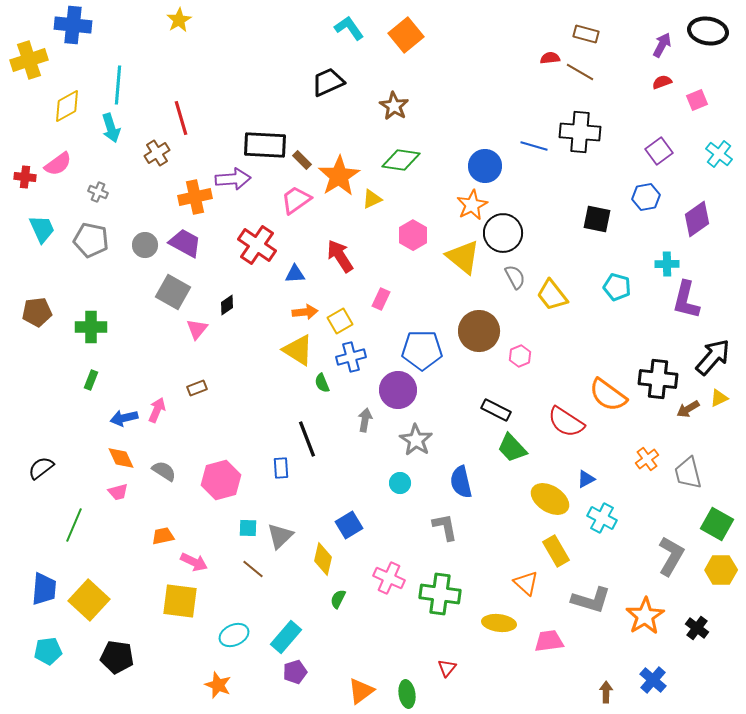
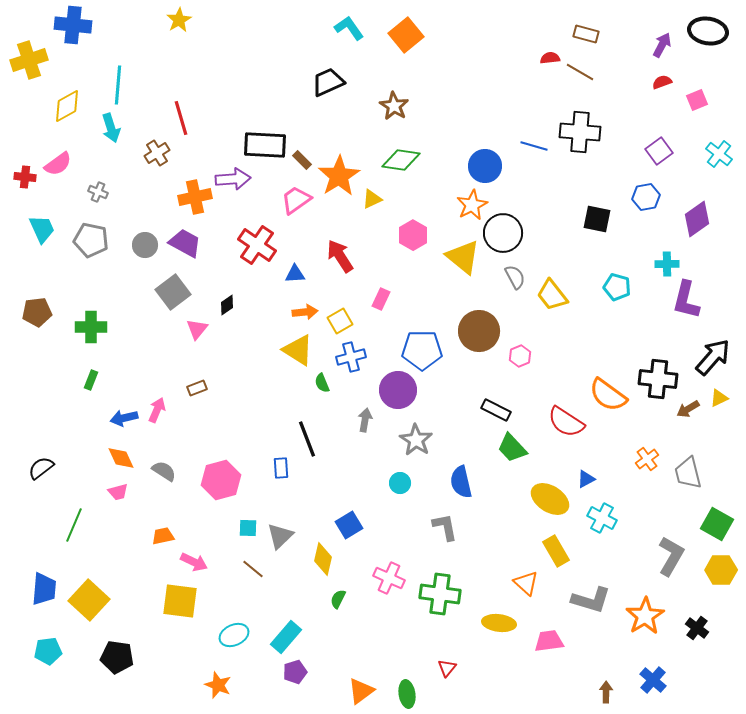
gray square at (173, 292): rotated 24 degrees clockwise
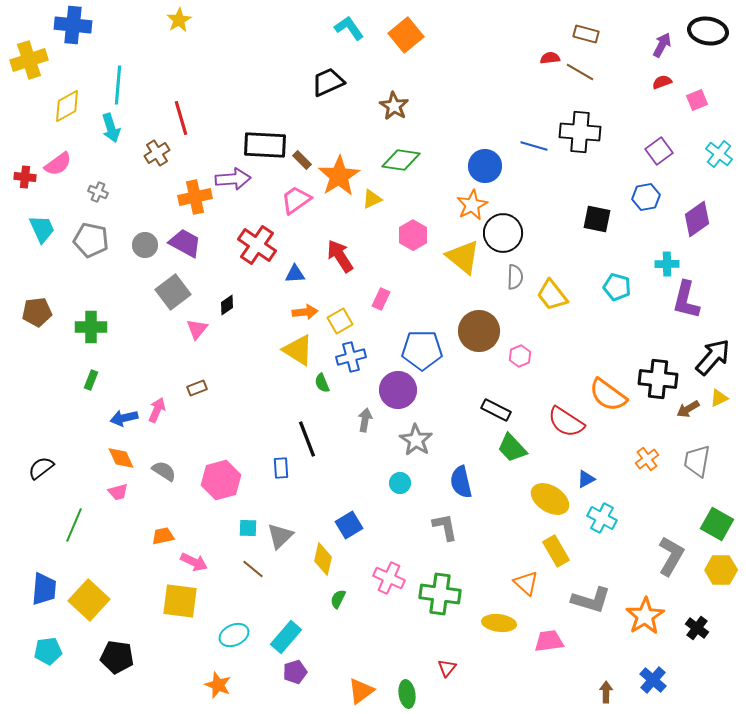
gray semicircle at (515, 277): rotated 30 degrees clockwise
gray trapezoid at (688, 473): moved 9 px right, 12 px up; rotated 24 degrees clockwise
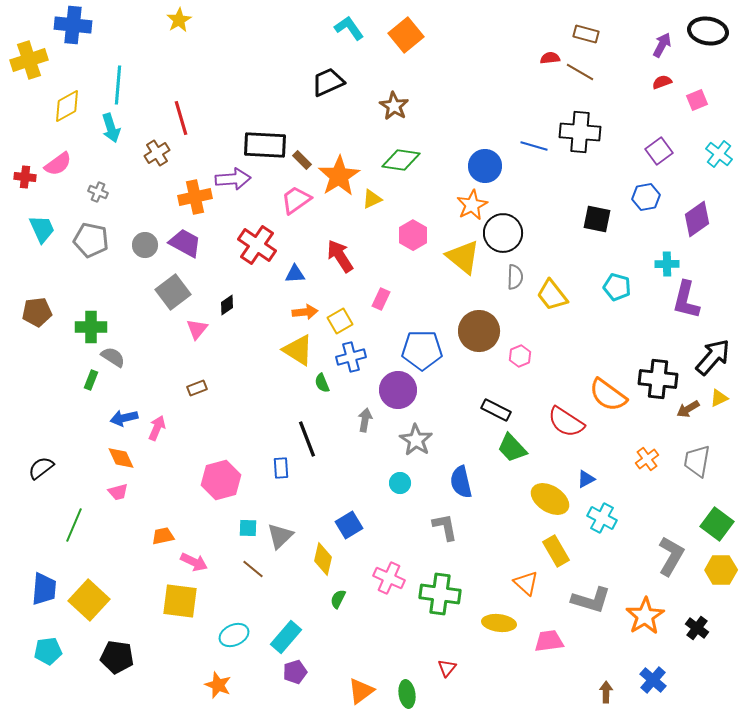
pink arrow at (157, 410): moved 18 px down
gray semicircle at (164, 471): moved 51 px left, 114 px up
green square at (717, 524): rotated 8 degrees clockwise
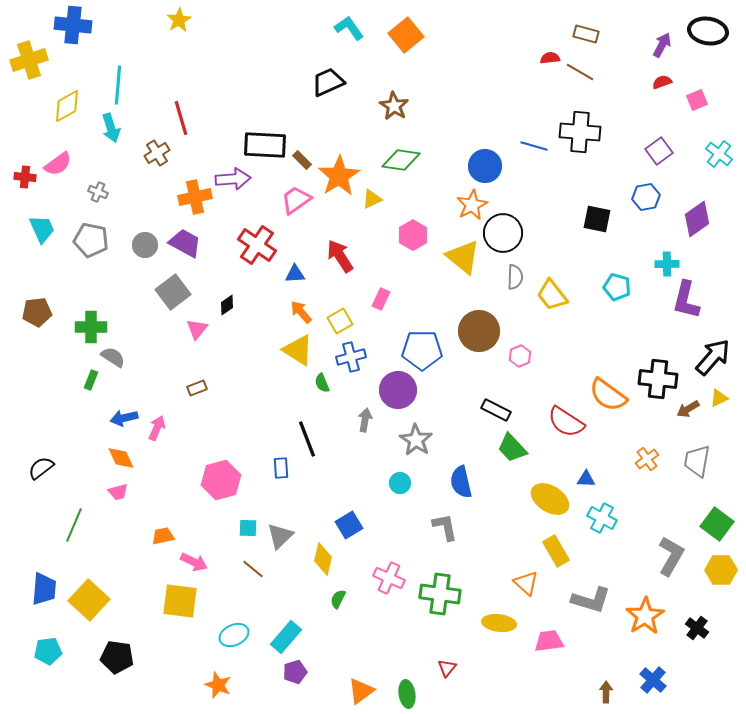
orange arrow at (305, 312): moved 4 px left; rotated 125 degrees counterclockwise
blue triangle at (586, 479): rotated 30 degrees clockwise
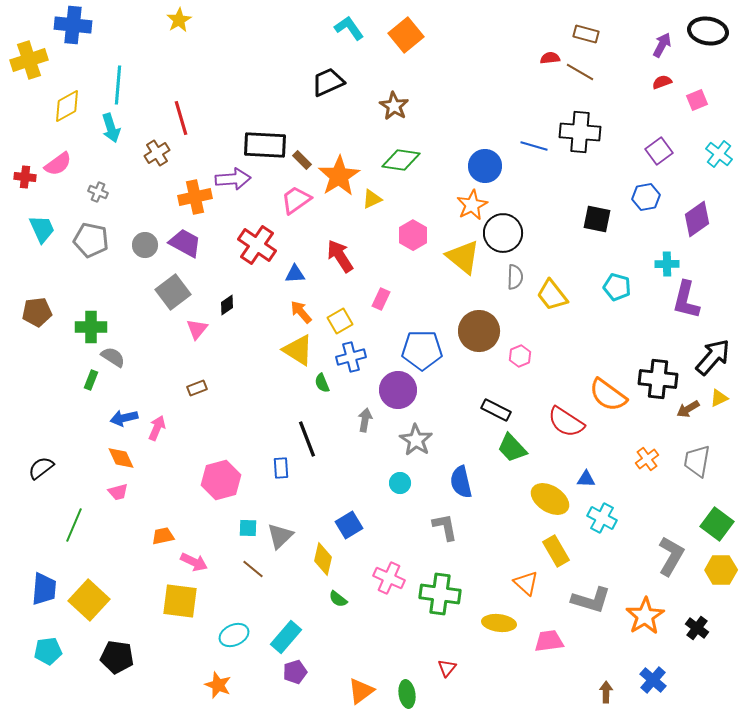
green semicircle at (338, 599): rotated 78 degrees counterclockwise
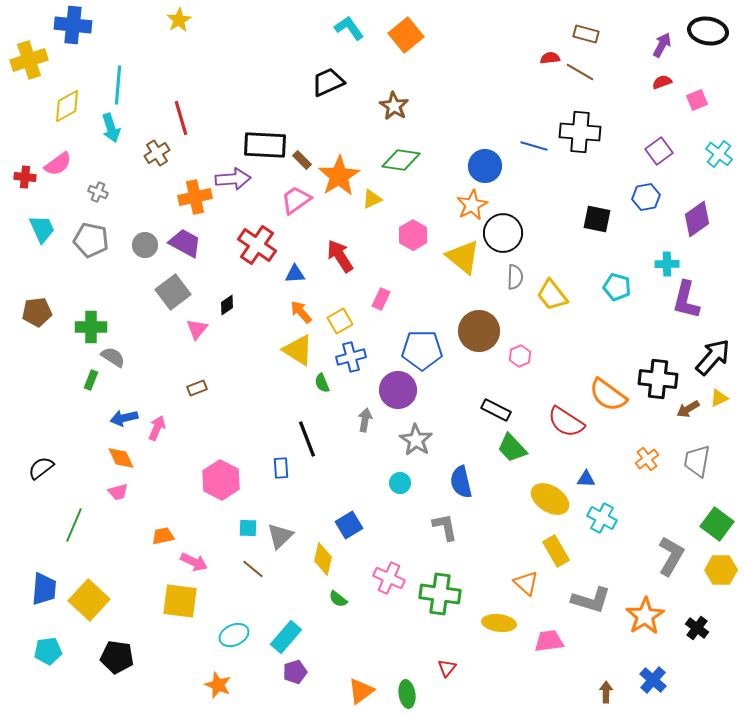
pink hexagon at (221, 480): rotated 18 degrees counterclockwise
